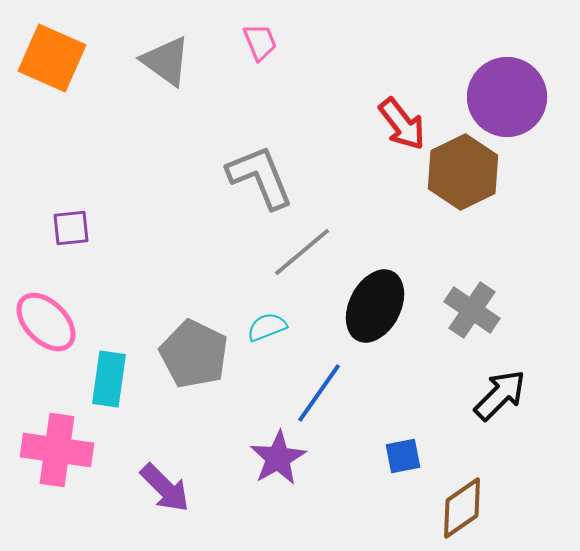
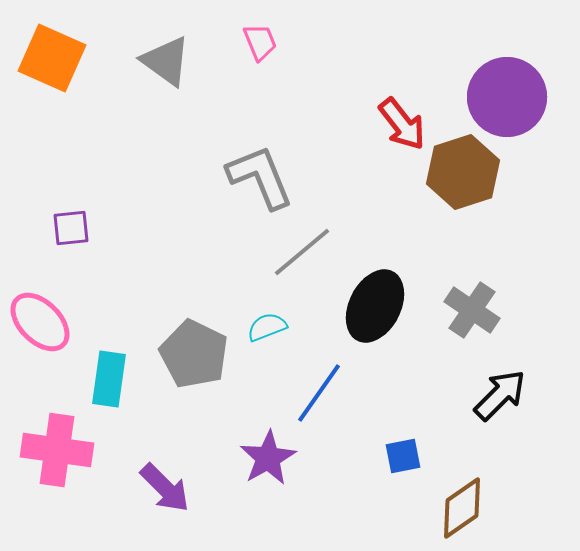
brown hexagon: rotated 8 degrees clockwise
pink ellipse: moved 6 px left
purple star: moved 10 px left
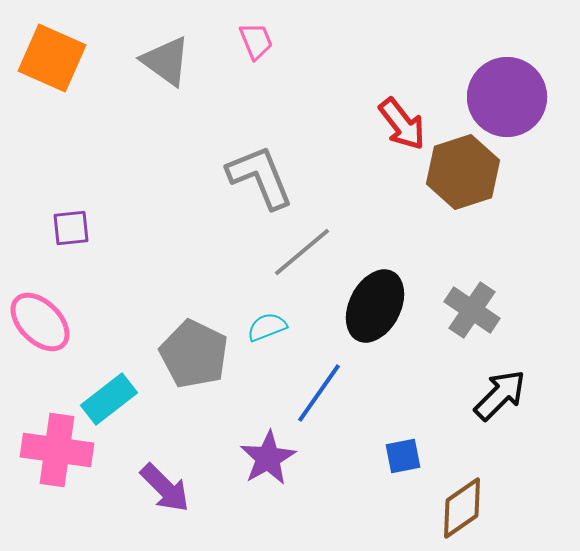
pink trapezoid: moved 4 px left, 1 px up
cyan rectangle: moved 20 px down; rotated 44 degrees clockwise
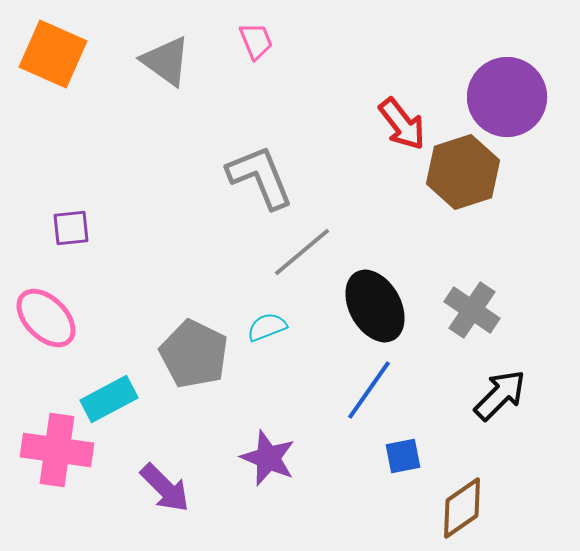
orange square: moved 1 px right, 4 px up
black ellipse: rotated 56 degrees counterclockwise
pink ellipse: moved 6 px right, 4 px up
blue line: moved 50 px right, 3 px up
cyan rectangle: rotated 10 degrees clockwise
purple star: rotated 20 degrees counterclockwise
